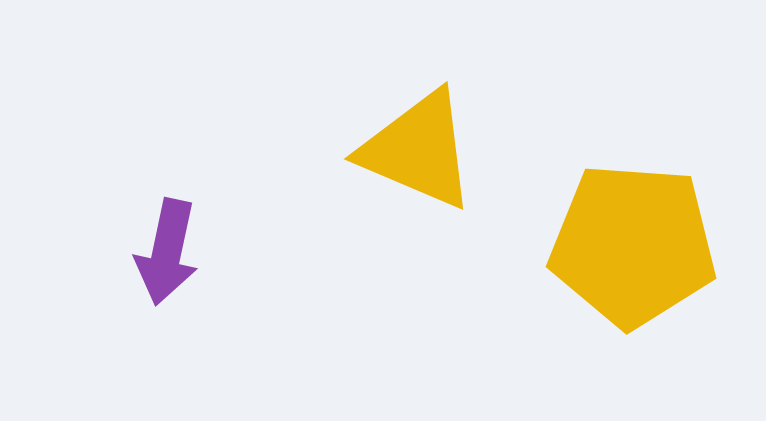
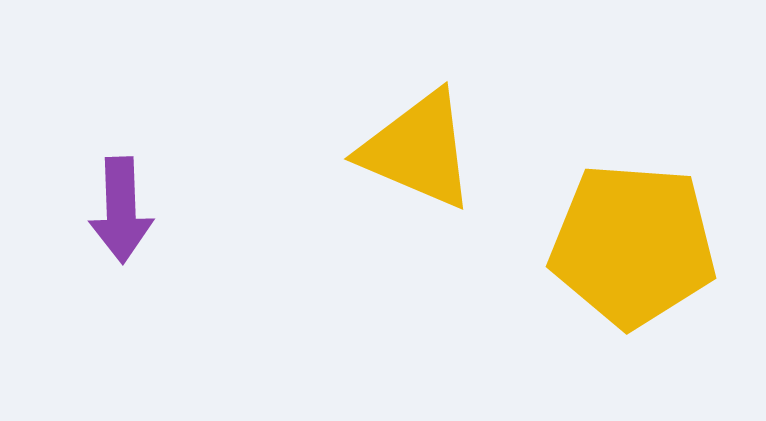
purple arrow: moved 46 px left, 42 px up; rotated 14 degrees counterclockwise
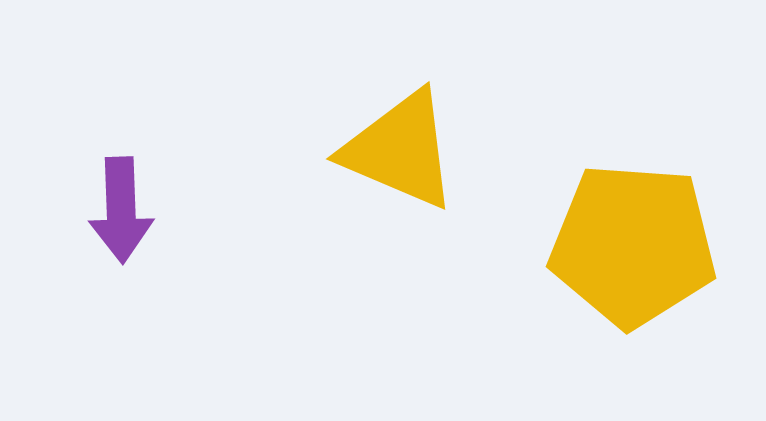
yellow triangle: moved 18 px left
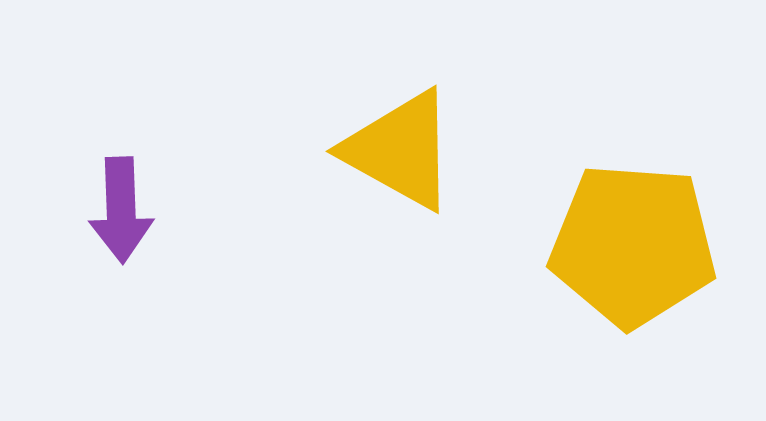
yellow triangle: rotated 6 degrees clockwise
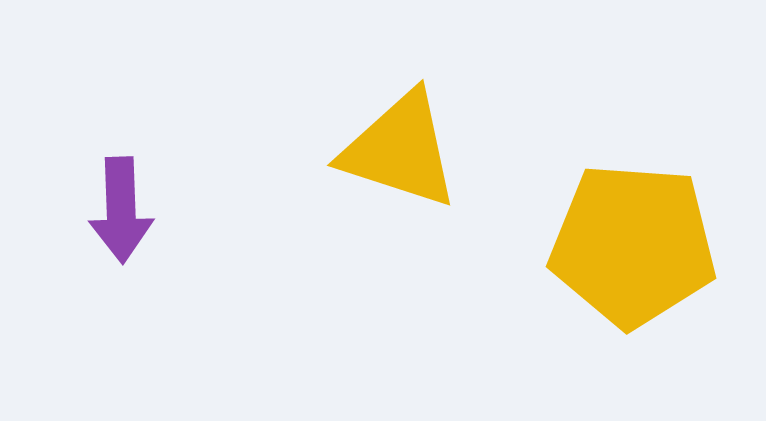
yellow triangle: rotated 11 degrees counterclockwise
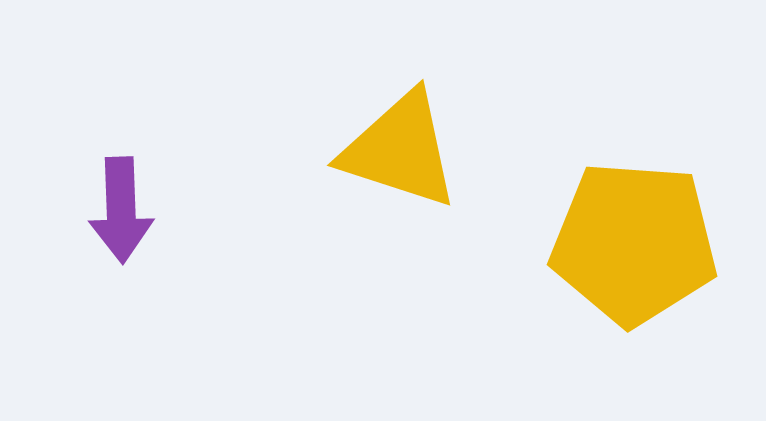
yellow pentagon: moved 1 px right, 2 px up
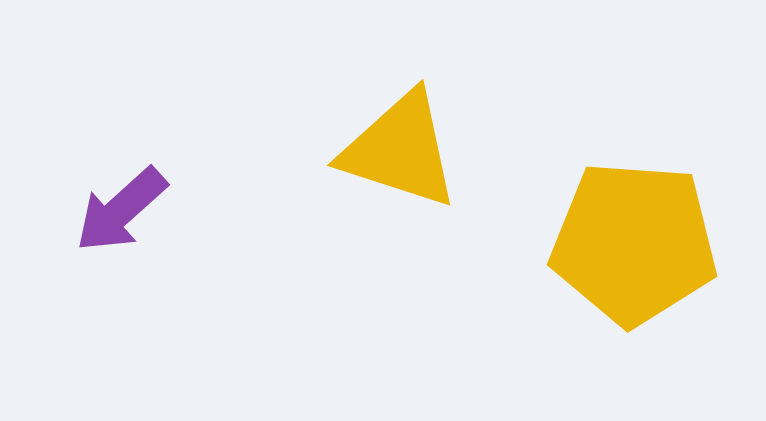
purple arrow: rotated 50 degrees clockwise
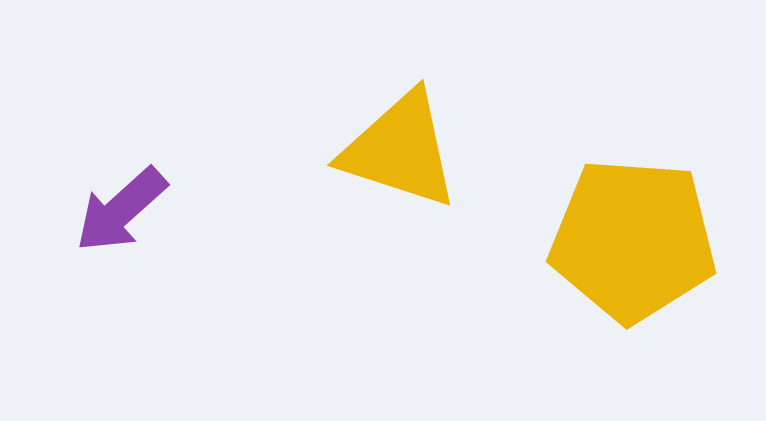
yellow pentagon: moved 1 px left, 3 px up
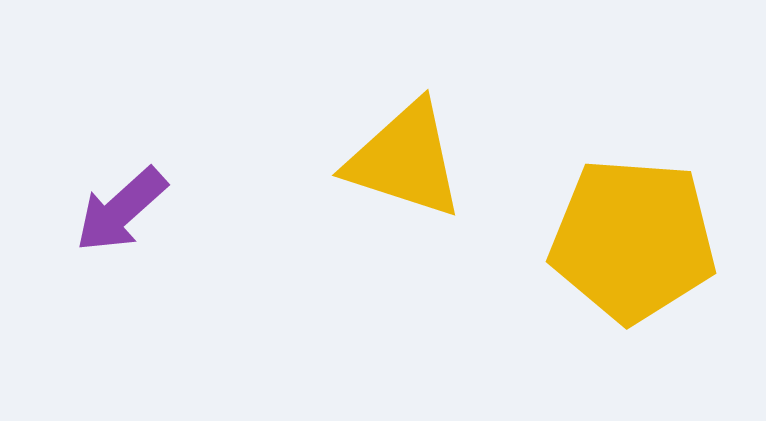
yellow triangle: moved 5 px right, 10 px down
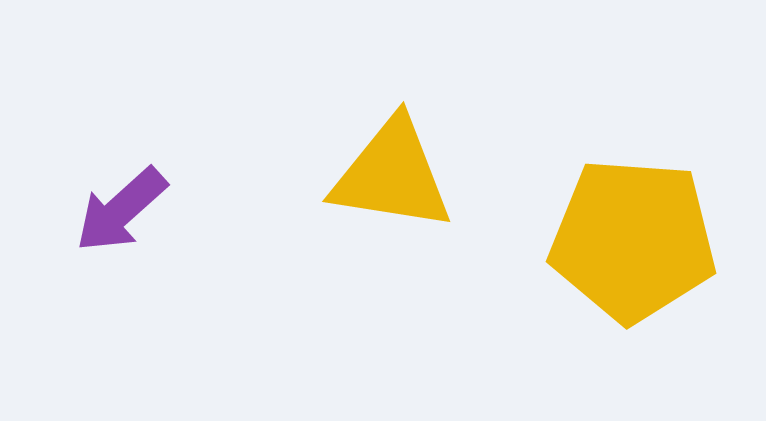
yellow triangle: moved 13 px left, 15 px down; rotated 9 degrees counterclockwise
